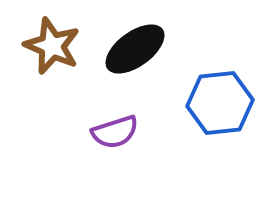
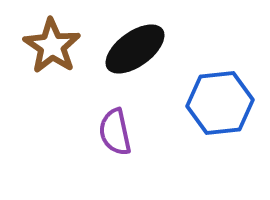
brown star: rotated 10 degrees clockwise
purple semicircle: rotated 96 degrees clockwise
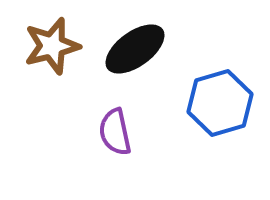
brown star: rotated 24 degrees clockwise
blue hexagon: rotated 10 degrees counterclockwise
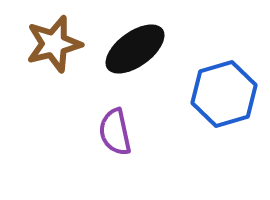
brown star: moved 2 px right, 2 px up
blue hexagon: moved 4 px right, 9 px up
